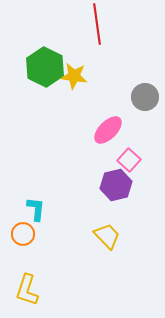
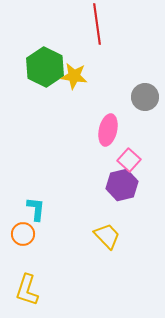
pink ellipse: rotated 32 degrees counterclockwise
purple hexagon: moved 6 px right
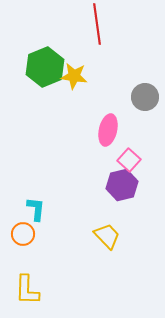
green hexagon: rotated 12 degrees clockwise
yellow L-shape: rotated 16 degrees counterclockwise
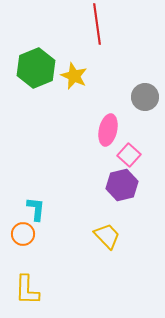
green hexagon: moved 9 px left, 1 px down
yellow star: rotated 16 degrees clockwise
pink square: moved 5 px up
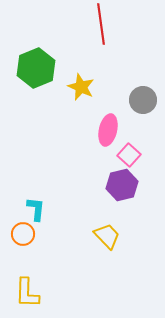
red line: moved 4 px right
yellow star: moved 7 px right, 11 px down
gray circle: moved 2 px left, 3 px down
yellow L-shape: moved 3 px down
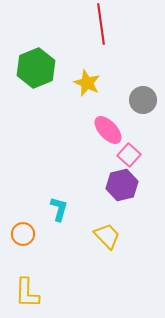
yellow star: moved 6 px right, 4 px up
pink ellipse: rotated 56 degrees counterclockwise
cyan L-shape: moved 23 px right; rotated 10 degrees clockwise
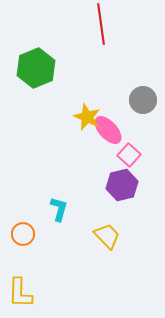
yellow star: moved 34 px down
yellow L-shape: moved 7 px left
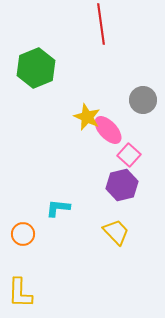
cyan L-shape: moved 1 px left, 1 px up; rotated 100 degrees counterclockwise
yellow trapezoid: moved 9 px right, 4 px up
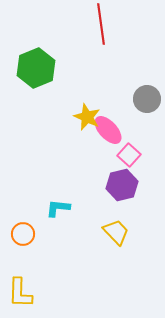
gray circle: moved 4 px right, 1 px up
